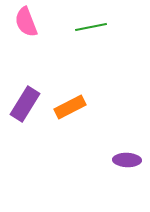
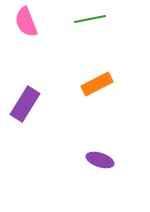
green line: moved 1 px left, 8 px up
orange rectangle: moved 27 px right, 23 px up
purple ellipse: moved 27 px left; rotated 16 degrees clockwise
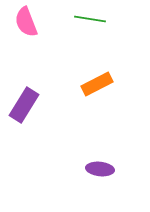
green line: rotated 20 degrees clockwise
purple rectangle: moved 1 px left, 1 px down
purple ellipse: moved 9 px down; rotated 12 degrees counterclockwise
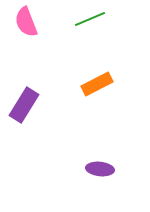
green line: rotated 32 degrees counterclockwise
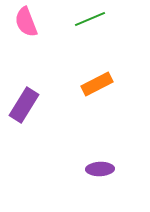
purple ellipse: rotated 8 degrees counterclockwise
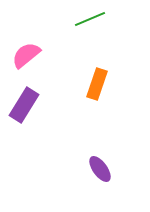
pink semicircle: moved 33 px down; rotated 72 degrees clockwise
orange rectangle: rotated 44 degrees counterclockwise
purple ellipse: rotated 56 degrees clockwise
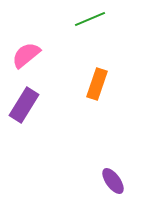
purple ellipse: moved 13 px right, 12 px down
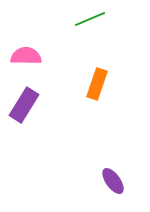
pink semicircle: moved 1 px down; rotated 40 degrees clockwise
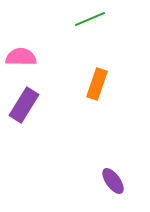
pink semicircle: moved 5 px left, 1 px down
